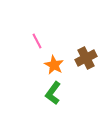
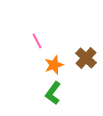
brown cross: rotated 20 degrees counterclockwise
orange star: rotated 24 degrees clockwise
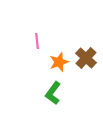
pink line: rotated 21 degrees clockwise
orange star: moved 5 px right, 3 px up
